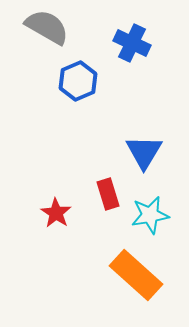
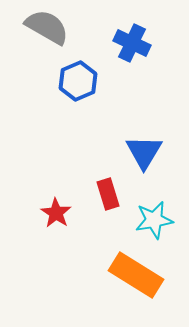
cyan star: moved 4 px right, 5 px down
orange rectangle: rotated 10 degrees counterclockwise
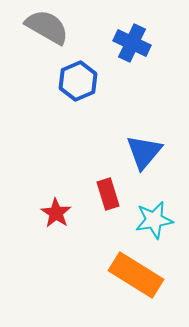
blue triangle: rotated 9 degrees clockwise
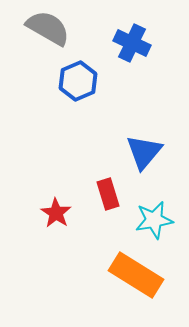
gray semicircle: moved 1 px right, 1 px down
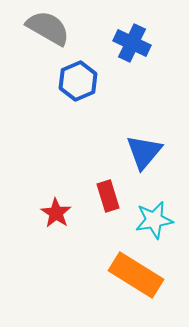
red rectangle: moved 2 px down
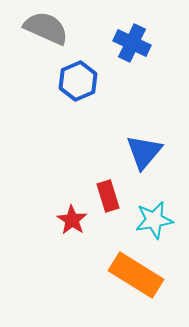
gray semicircle: moved 2 px left; rotated 6 degrees counterclockwise
red star: moved 16 px right, 7 px down
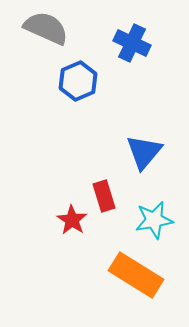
red rectangle: moved 4 px left
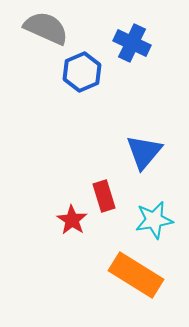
blue hexagon: moved 4 px right, 9 px up
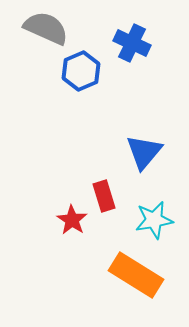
blue hexagon: moved 1 px left, 1 px up
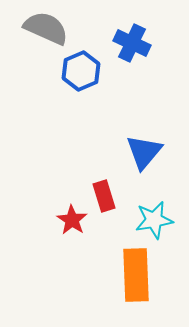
orange rectangle: rotated 56 degrees clockwise
